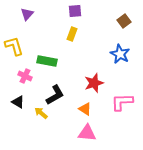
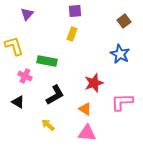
yellow arrow: moved 7 px right, 12 px down
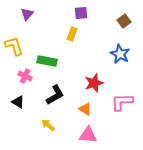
purple square: moved 6 px right, 2 px down
pink triangle: moved 1 px right, 2 px down
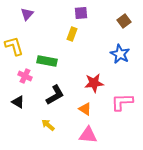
red star: rotated 12 degrees clockwise
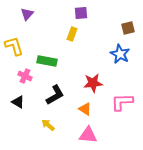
brown square: moved 4 px right, 7 px down; rotated 24 degrees clockwise
red star: moved 1 px left
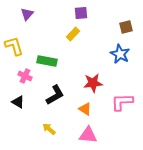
brown square: moved 2 px left, 1 px up
yellow rectangle: moved 1 px right; rotated 24 degrees clockwise
yellow arrow: moved 1 px right, 4 px down
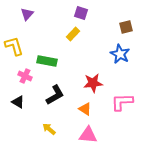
purple square: rotated 24 degrees clockwise
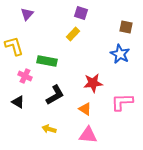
brown square: rotated 24 degrees clockwise
yellow arrow: rotated 24 degrees counterclockwise
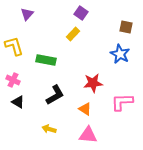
purple square: rotated 16 degrees clockwise
green rectangle: moved 1 px left, 1 px up
pink cross: moved 12 px left, 4 px down
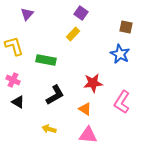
pink L-shape: rotated 55 degrees counterclockwise
